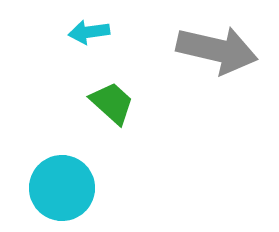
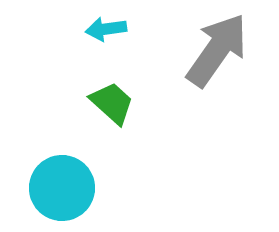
cyan arrow: moved 17 px right, 3 px up
gray arrow: rotated 68 degrees counterclockwise
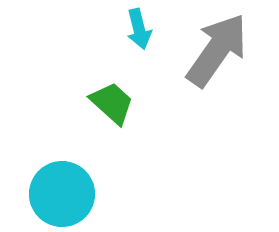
cyan arrow: moved 33 px right; rotated 96 degrees counterclockwise
cyan circle: moved 6 px down
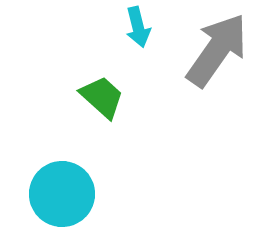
cyan arrow: moved 1 px left, 2 px up
green trapezoid: moved 10 px left, 6 px up
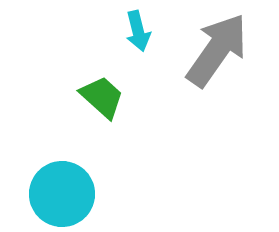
cyan arrow: moved 4 px down
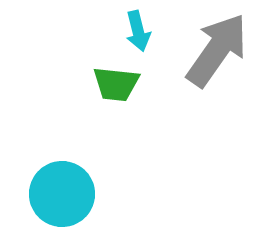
green trapezoid: moved 14 px right, 13 px up; rotated 144 degrees clockwise
